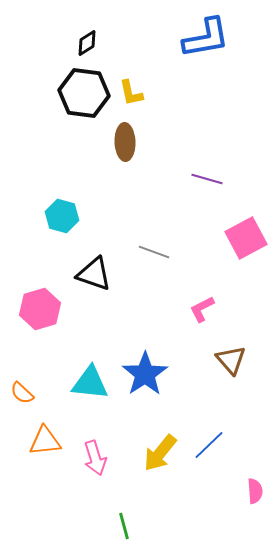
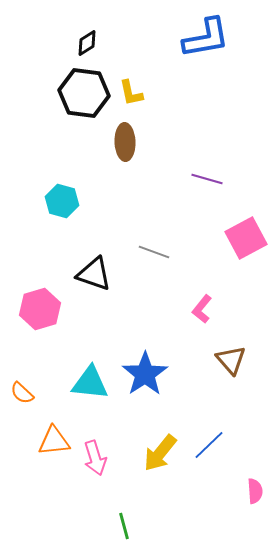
cyan hexagon: moved 15 px up
pink L-shape: rotated 24 degrees counterclockwise
orange triangle: moved 9 px right
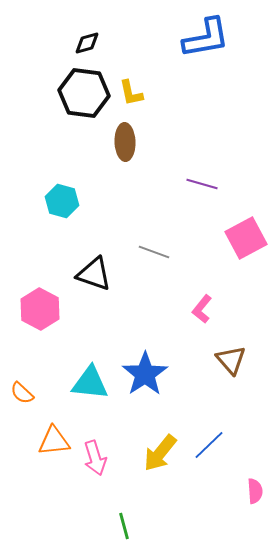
black diamond: rotated 16 degrees clockwise
purple line: moved 5 px left, 5 px down
pink hexagon: rotated 15 degrees counterclockwise
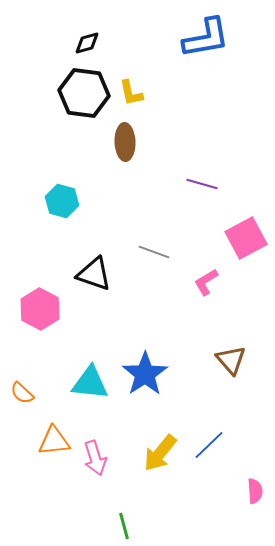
pink L-shape: moved 4 px right, 27 px up; rotated 20 degrees clockwise
